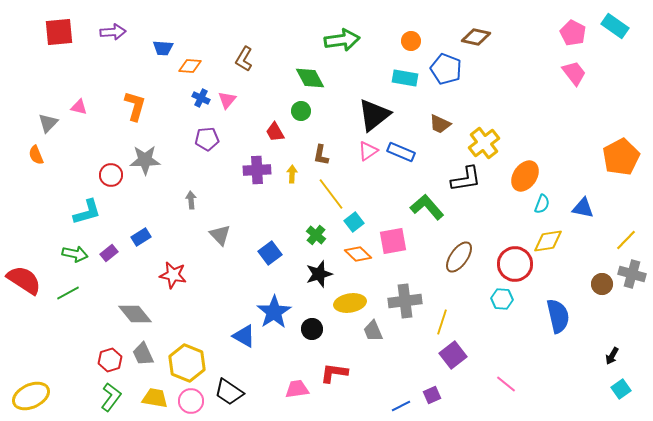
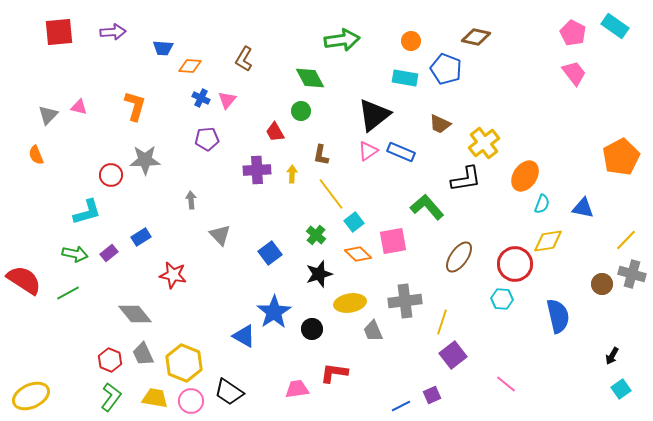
gray triangle at (48, 123): moved 8 px up
red hexagon at (110, 360): rotated 20 degrees counterclockwise
yellow hexagon at (187, 363): moved 3 px left
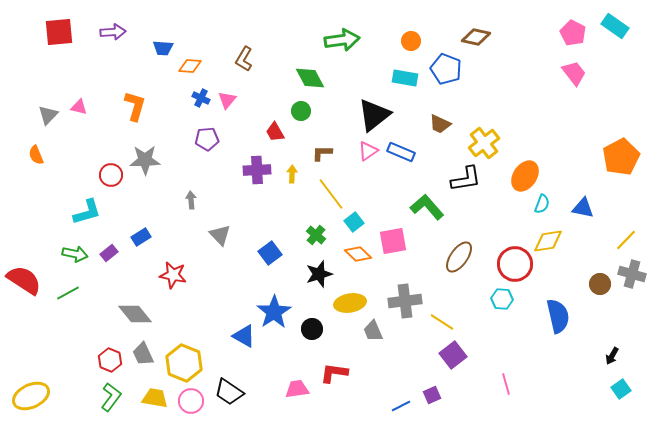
brown L-shape at (321, 155): moved 1 px right, 2 px up; rotated 80 degrees clockwise
brown circle at (602, 284): moved 2 px left
yellow line at (442, 322): rotated 75 degrees counterclockwise
pink line at (506, 384): rotated 35 degrees clockwise
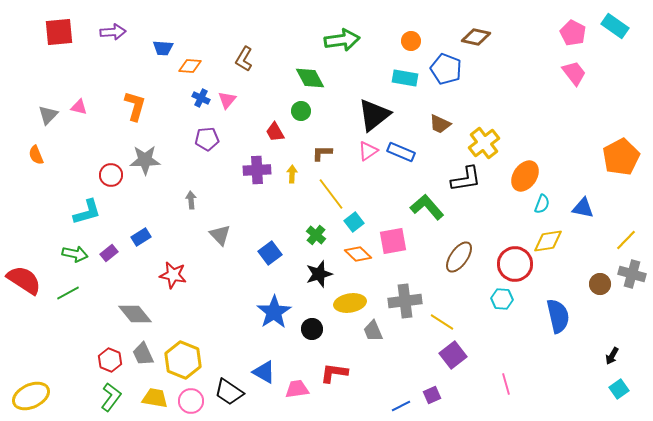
blue triangle at (244, 336): moved 20 px right, 36 px down
yellow hexagon at (184, 363): moved 1 px left, 3 px up
cyan square at (621, 389): moved 2 px left
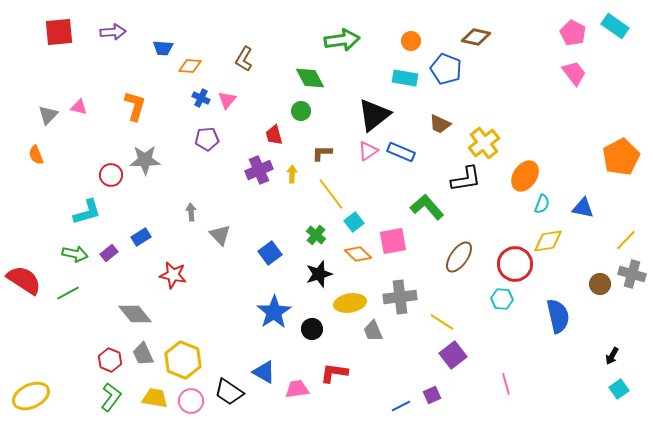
red trapezoid at (275, 132): moved 1 px left, 3 px down; rotated 15 degrees clockwise
purple cross at (257, 170): moved 2 px right; rotated 20 degrees counterclockwise
gray arrow at (191, 200): moved 12 px down
gray cross at (405, 301): moved 5 px left, 4 px up
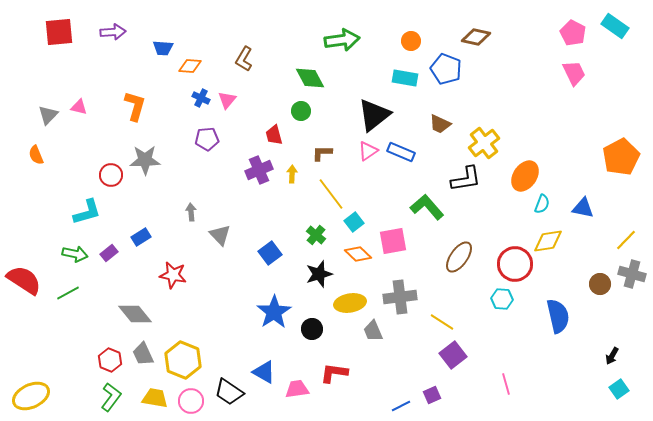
pink trapezoid at (574, 73): rotated 12 degrees clockwise
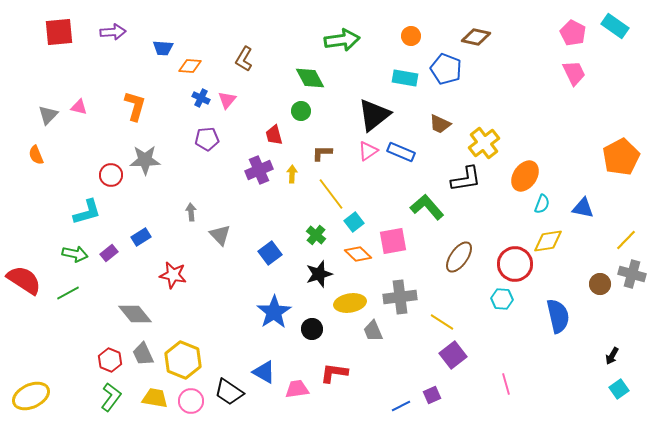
orange circle at (411, 41): moved 5 px up
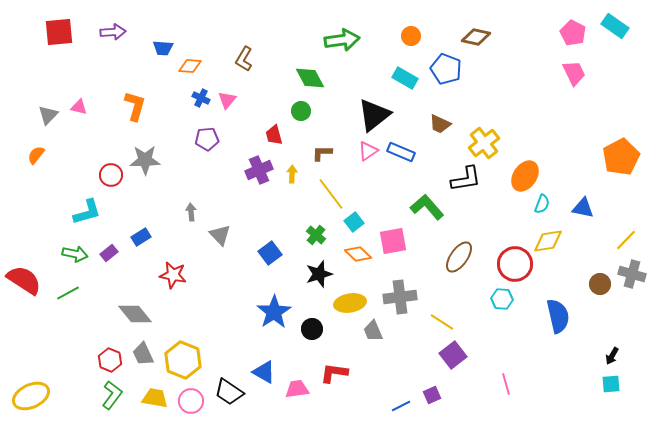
cyan rectangle at (405, 78): rotated 20 degrees clockwise
orange semicircle at (36, 155): rotated 60 degrees clockwise
cyan square at (619, 389): moved 8 px left, 5 px up; rotated 30 degrees clockwise
green L-shape at (111, 397): moved 1 px right, 2 px up
